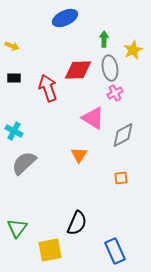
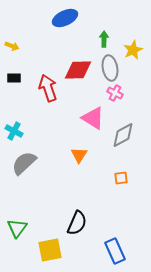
pink cross: rotated 35 degrees counterclockwise
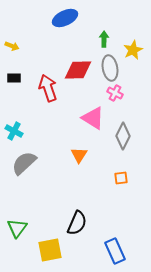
gray diamond: moved 1 px down; rotated 36 degrees counterclockwise
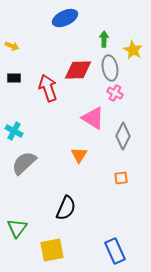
yellow star: rotated 18 degrees counterclockwise
black semicircle: moved 11 px left, 15 px up
yellow square: moved 2 px right
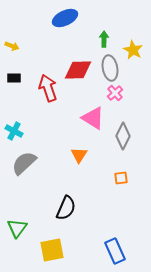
pink cross: rotated 21 degrees clockwise
